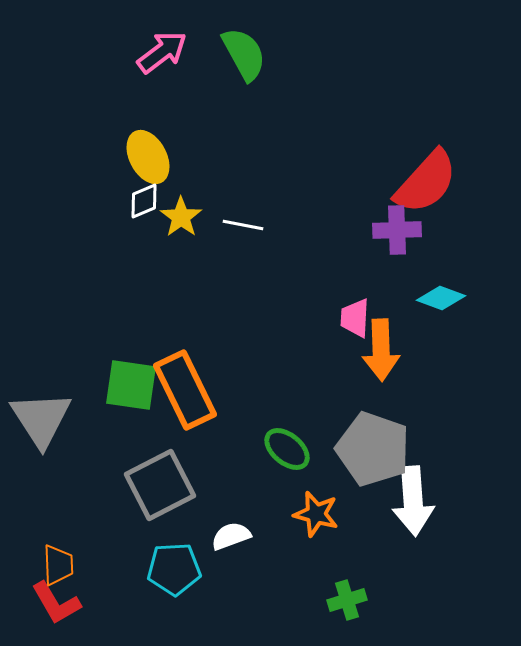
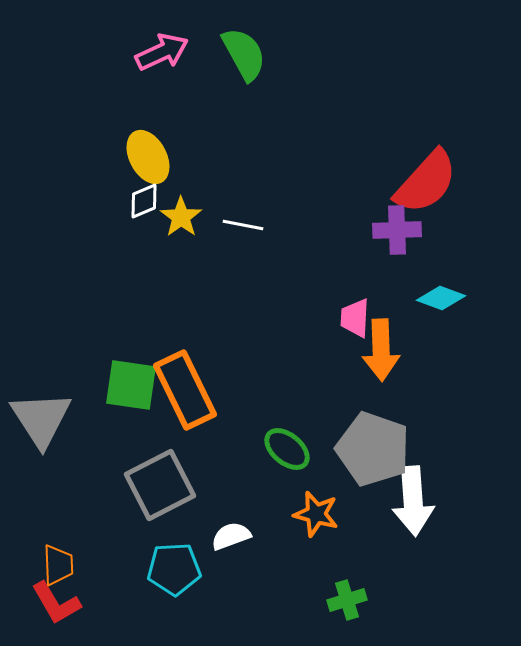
pink arrow: rotated 12 degrees clockwise
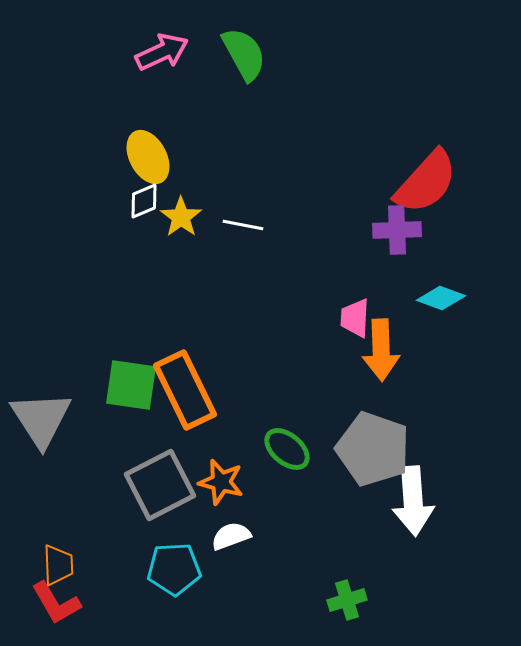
orange star: moved 95 px left, 32 px up
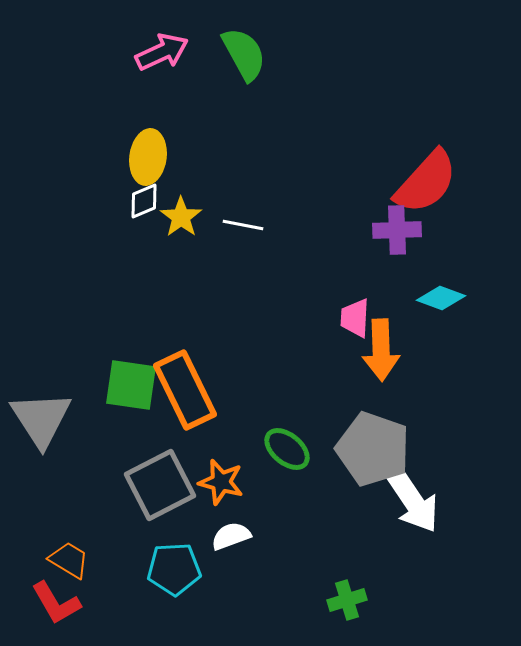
yellow ellipse: rotated 36 degrees clockwise
white arrow: rotated 30 degrees counterclockwise
orange trapezoid: moved 11 px right, 5 px up; rotated 57 degrees counterclockwise
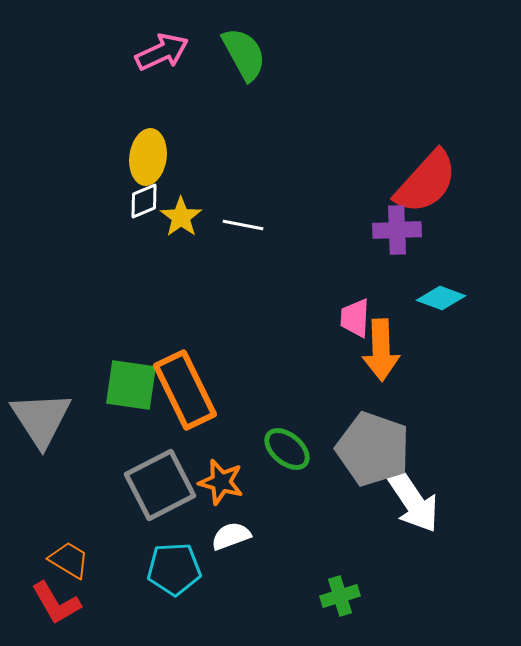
green cross: moved 7 px left, 4 px up
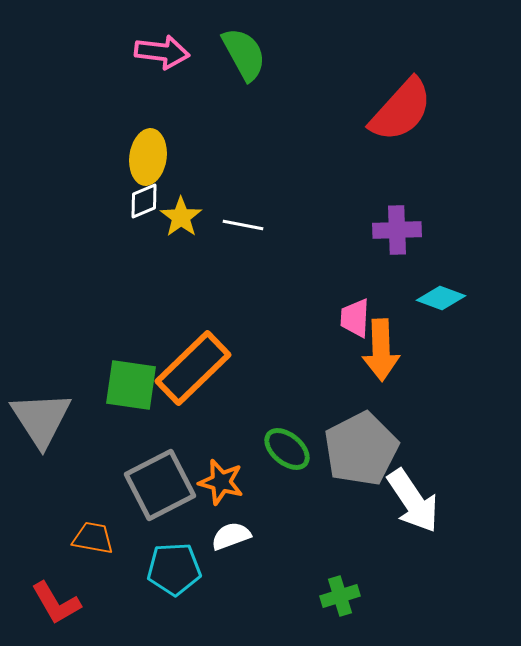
pink arrow: rotated 32 degrees clockwise
red semicircle: moved 25 px left, 72 px up
orange rectangle: moved 8 px right, 22 px up; rotated 72 degrees clockwise
gray pentagon: moved 12 px left; rotated 26 degrees clockwise
orange trapezoid: moved 24 px right, 22 px up; rotated 21 degrees counterclockwise
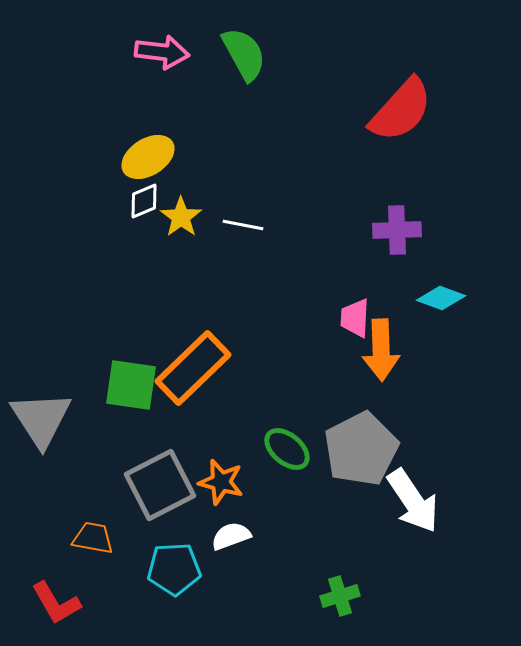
yellow ellipse: rotated 50 degrees clockwise
